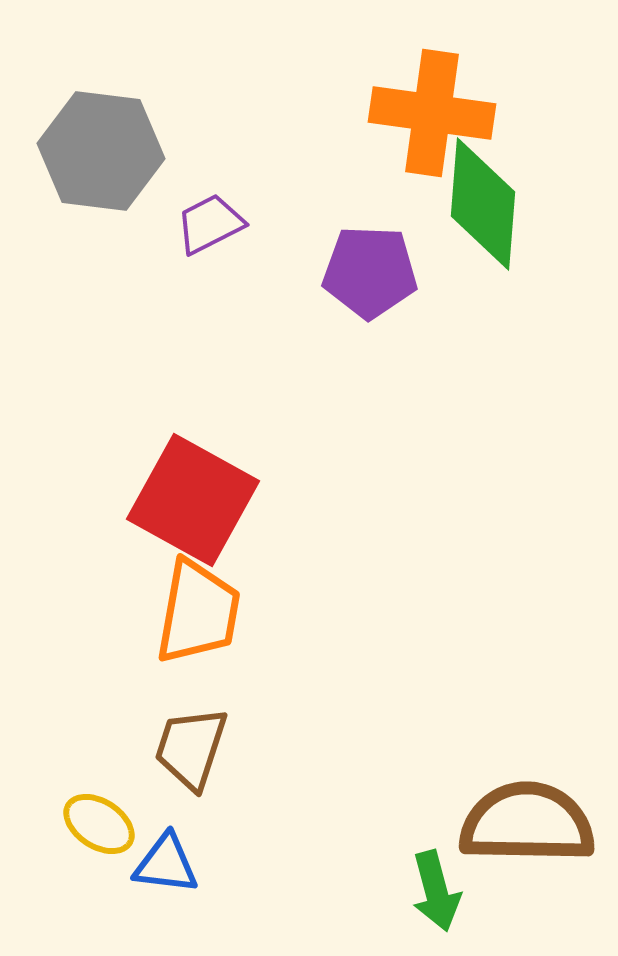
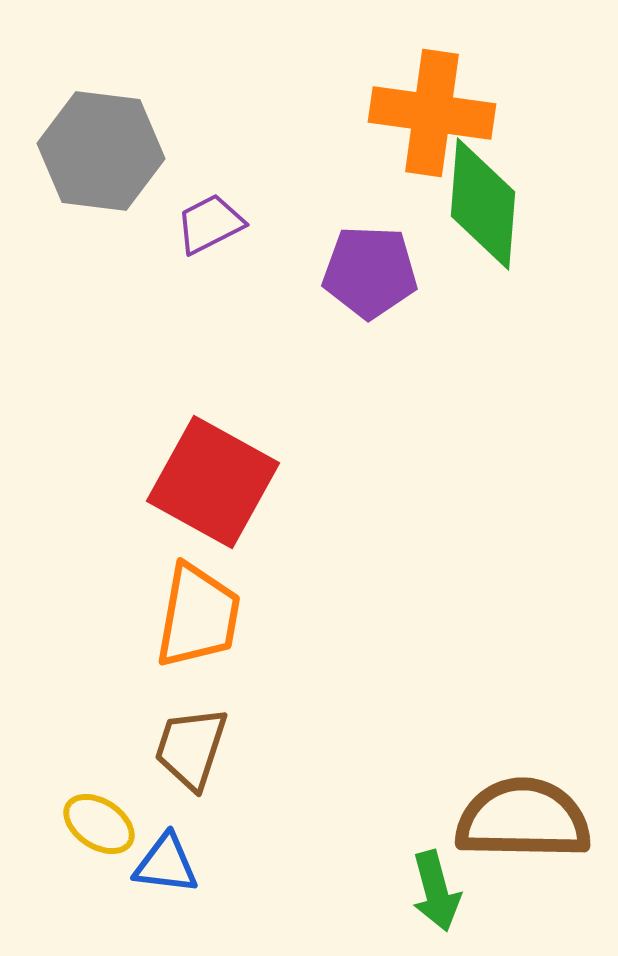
red square: moved 20 px right, 18 px up
orange trapezoid: moved 4 px down
brown semicircle: moved 4 px left, 4 px up
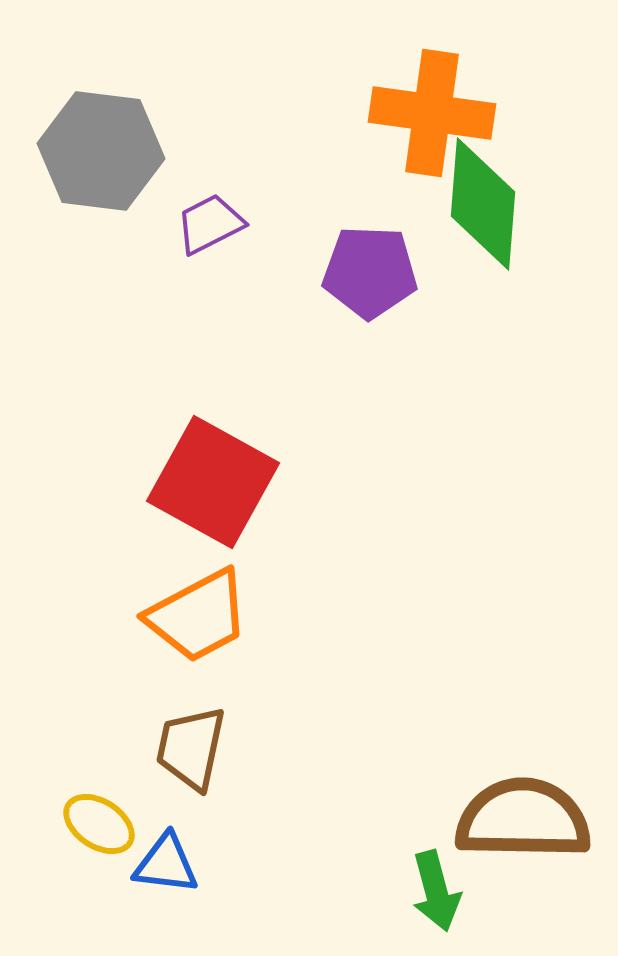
orange trapezoid: rotated 52 degrees clockwise
brown trapezoid: rotated 6 degrees counterclockwise
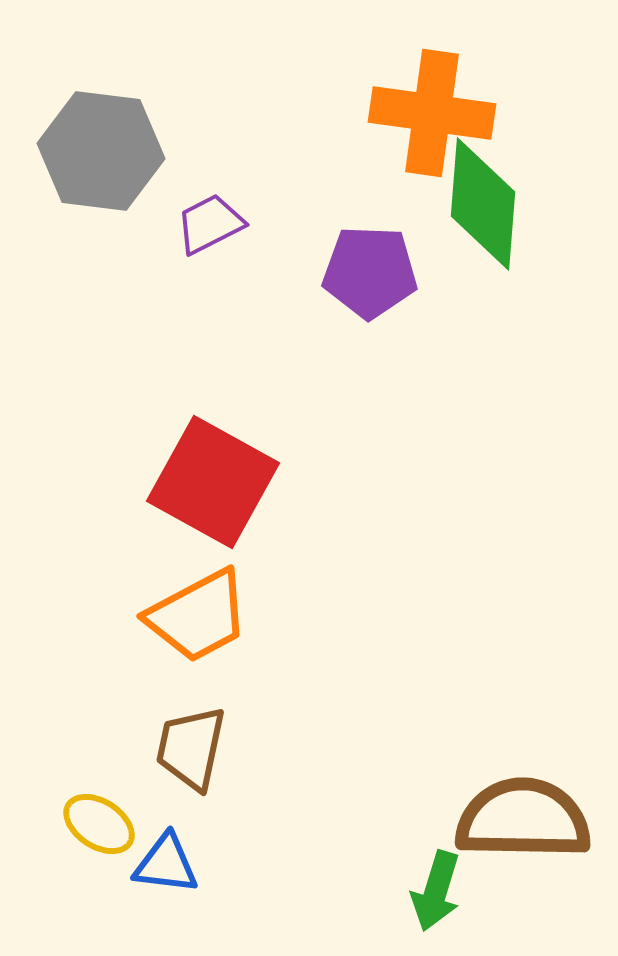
green arrow: rotated 32 degrees clockwise
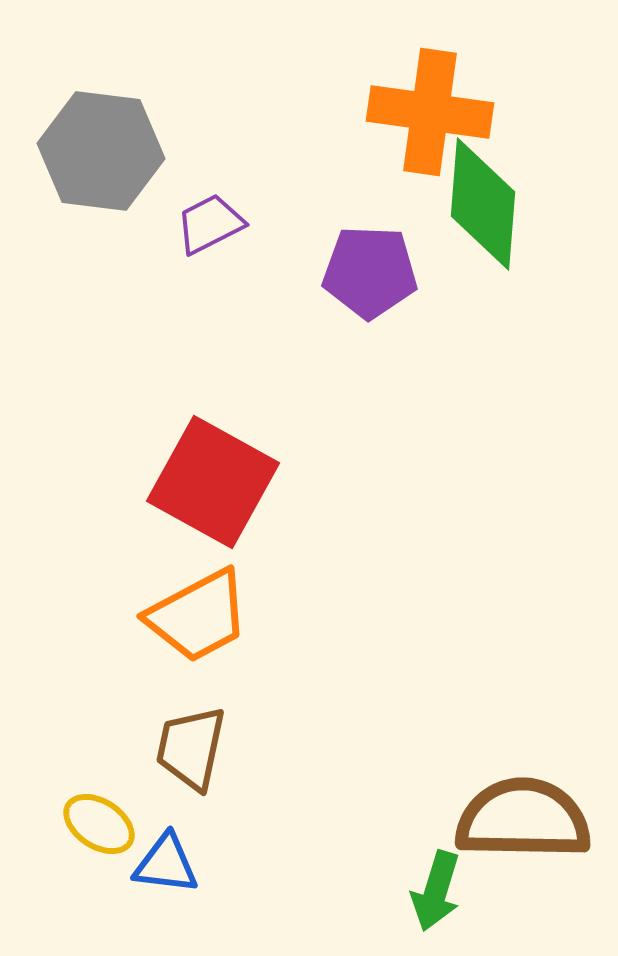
orange cross: moved 2 px left, 1 px up
